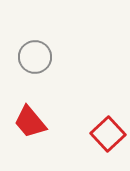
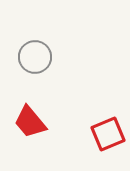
red square: rotated 20 degrees clockwise
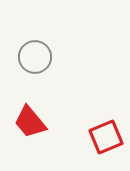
red square: moved 2 px left, 3 px down
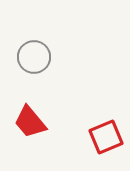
gray circle: moved 1 px left
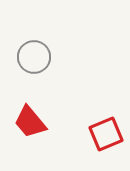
red square: moved 3 px up
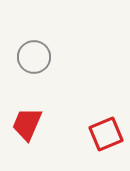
red trapezoid: moved 3 px left, 2 px down; rotated 63 degrees clockwise
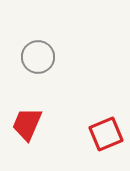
gray circle: moved 4 px right
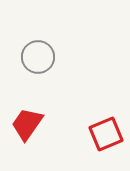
red trapezoid: rotated 12 degrees clockwise
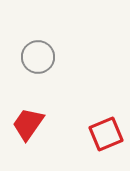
red trapezoid: moved 1 px right
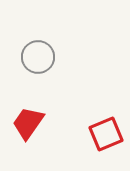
red trapezoid: moved 1 px up
